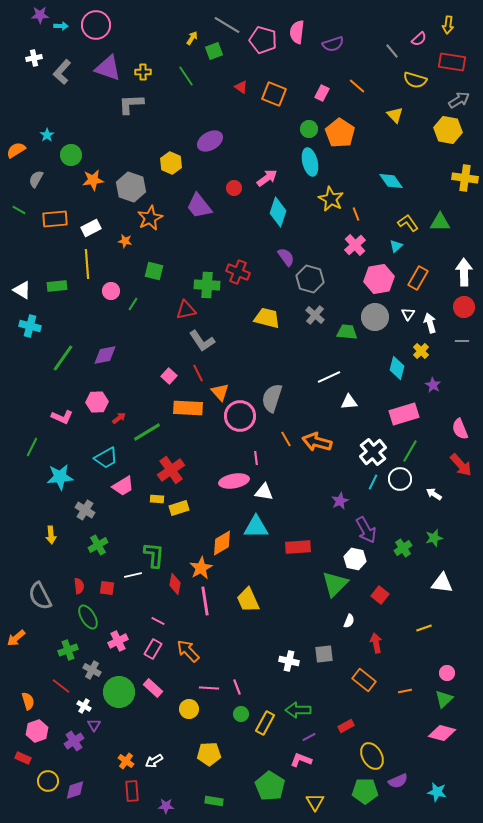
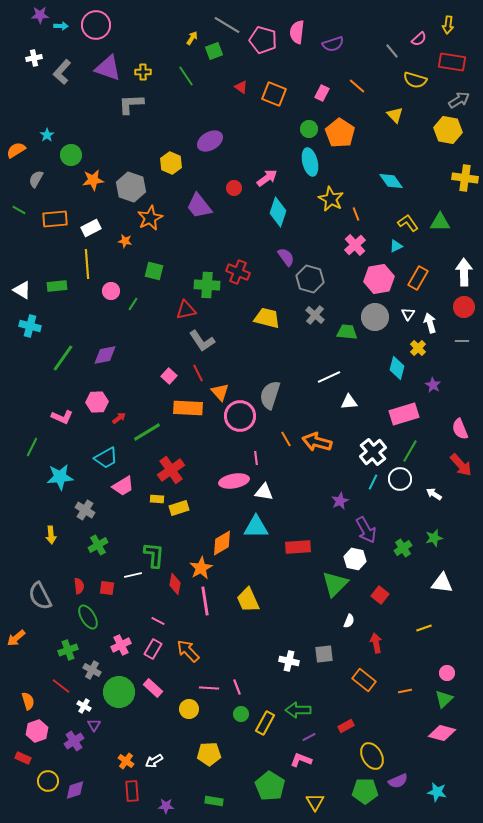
cyan triangle at (396, 246): rotated 16 degrees clockwise
yellow cross at (421, 351): moved 3 px left, 3 px up
gray semicircle at (272, 398): moved 2 px left, 3 px up
pink cross at (118, 641): moved 3 px right, 4 px down
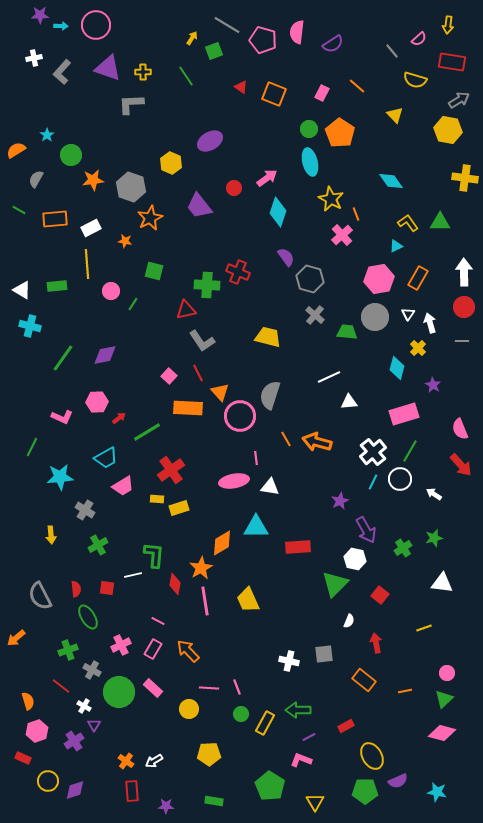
purple semicircle at (333, 44): rotated 15 degrees counterclockwise
pink cross at (355, 245): moved 13 px left, 10 px up
yellow trapezoid at (267, 318): moved 1 px right, 19 px down
white triangle at (264, 492): moved 6 px right, 5 px up
red semicircle at (79, 586): moved 3 px left, 3 px down
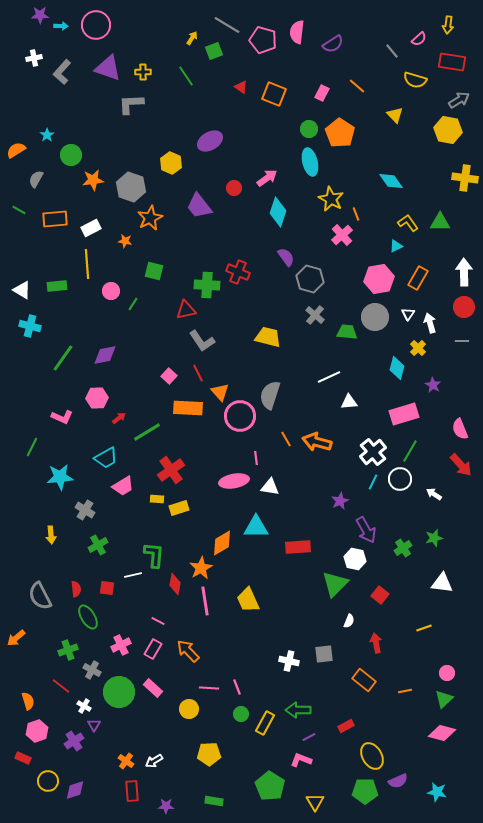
pink hexagon at (97, 402): moved 4 px up
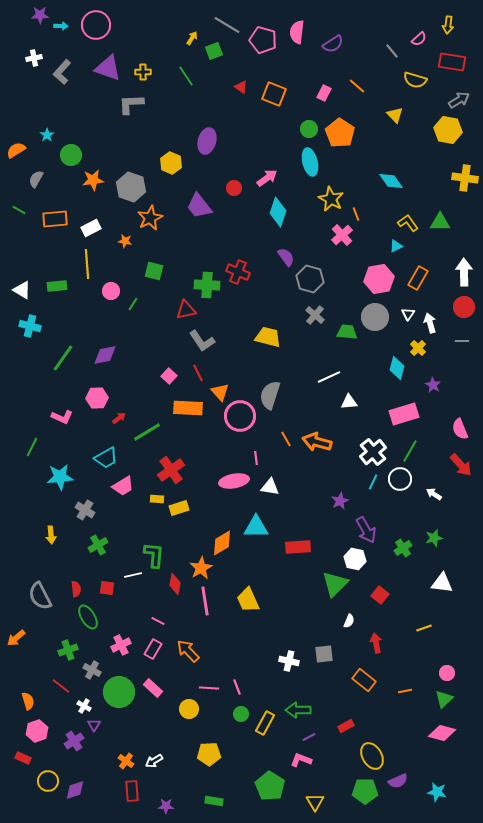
pink rectangle at (322, 93): moved 2 px right
purple ellipse at (210, 141): moved 3 px left; rotated 45 degrees counterclockwise
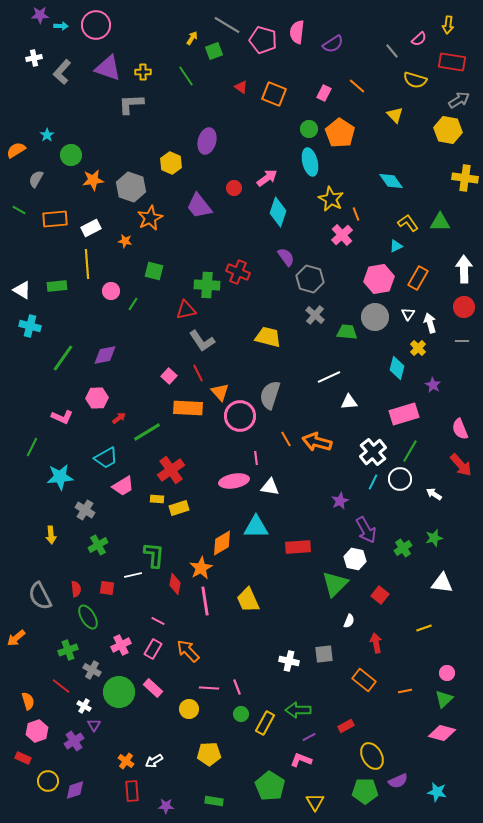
white arrow at (464, 272): moved 3 px up
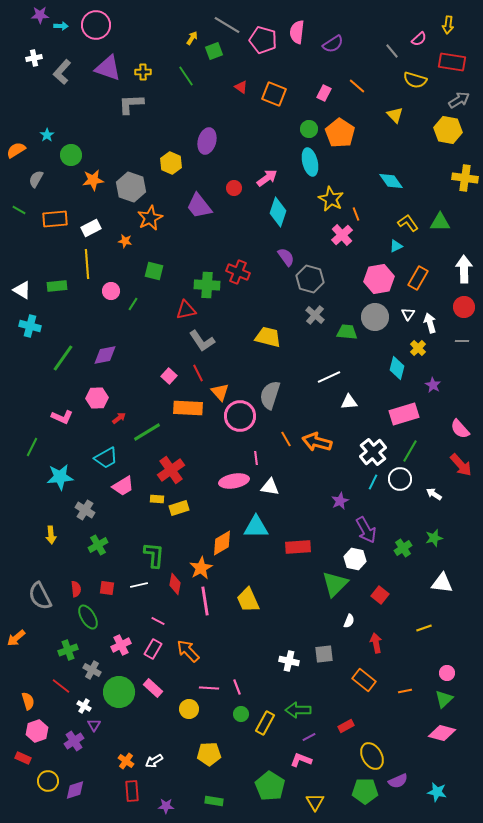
pink semicircle at (460, 429): rotated 20 degrees counterclockwise
white line at (133, 575): moved 6 px right, 10 px down
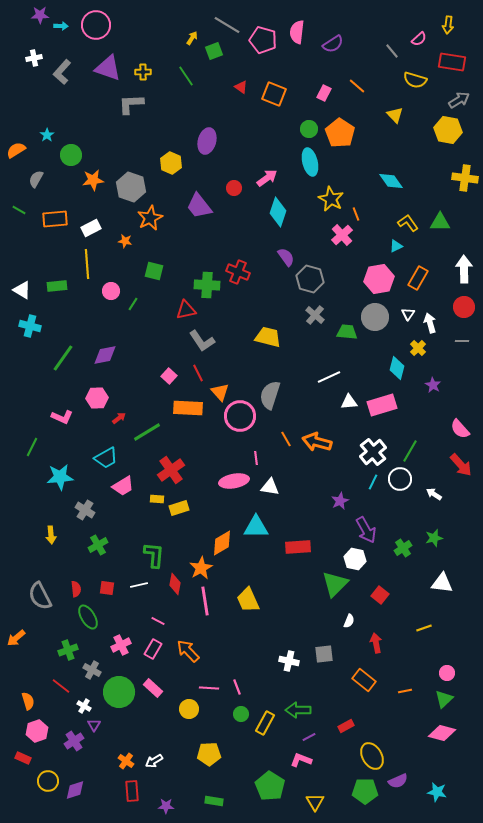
pink rectangle at (404, 414): moved 22 px left, 9 px up
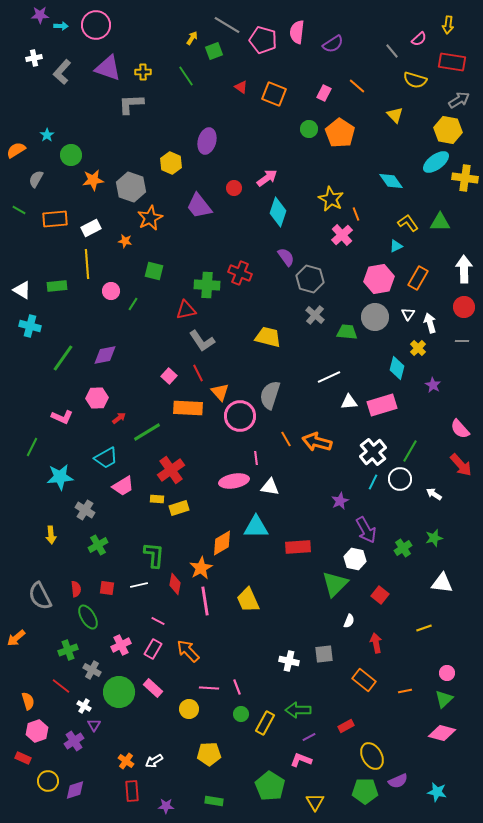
cyan ellipse at (310, 162): moved 126 px right; rotated 68 degrees clockwise
red cross at (238, 272): moved 2 px right, 1 px down
